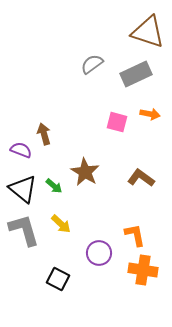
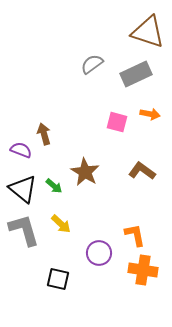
brown L-shape: moved 1 px right, 7 px up
black square: rotated 15 degrees counterclockwise
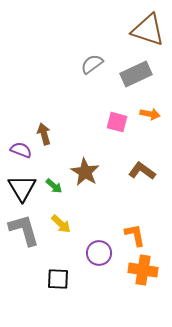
brown triangle: moved 2 px up
black triangle: moved 1 px left, 1 px up; rotated 20 degrees clockwise
black square: rotated 10 degrees counterclockwise
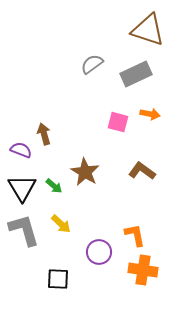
pink square: moved 1 px right
purple circle: moved 1 px up
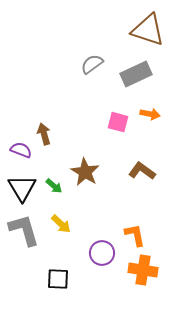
purple circle: moved 3 px right, 1 px down
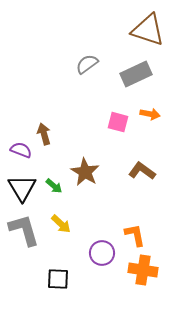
gray semicircle: moved 5 px left
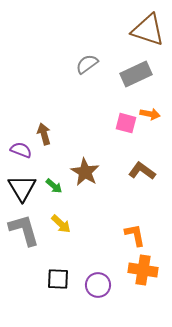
pink square: moved 8 px right, 1 px down
purple circle: moved 4 px left, 32 px down
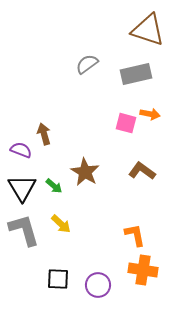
gray rectangle: rotated 12 degrees clockwise
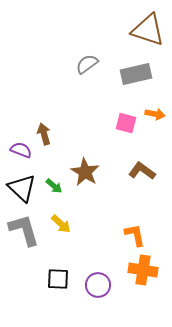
orange arrow: moved 5 px right
black triangle: rotated 16 degrees counterclockwise
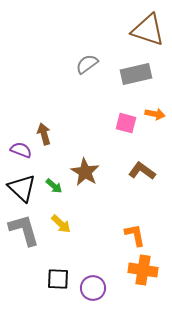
purple circle: moved 5 px left, 3 px down
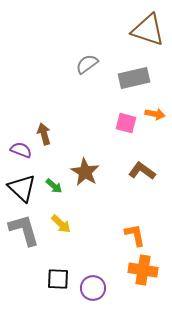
gray rectangle: moved 2 px left, 4 px down
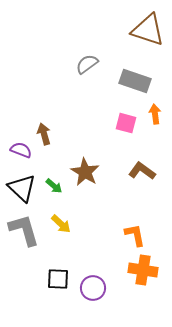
gray rectangle: moved 1 px right, 3 px down; rotated 32 degrees clockwise
orange arrow: rotated 108 degrees counterclockwise
